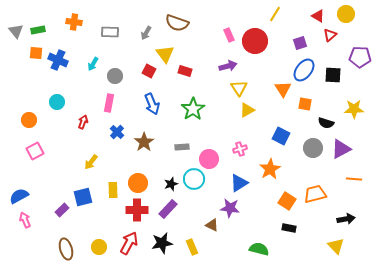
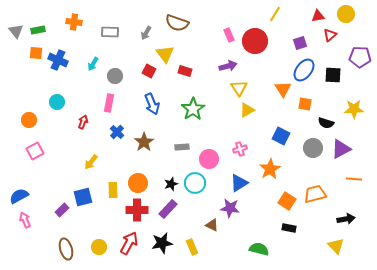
red triangle at (318, 16): rotated 40 degrees counterclockwise
cyan circle at (194, 179): moved 1 px right, 4 px down
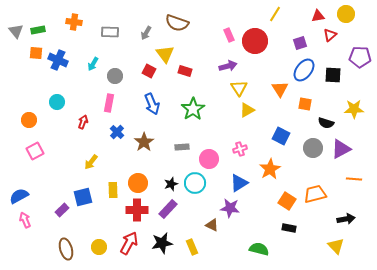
orange triangle at (283, 89): moved 3 px left
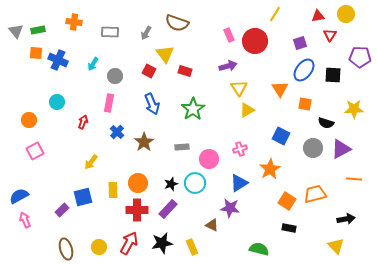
red triangle at (330, 35): rotated 16 degrees counterclockwise
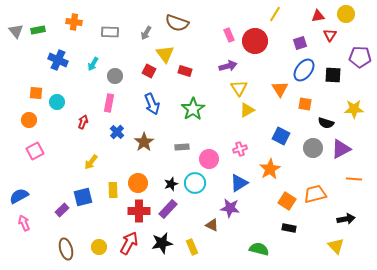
orange square at (36, 53): moved 40 px down
red cross at (137, 210): moved 2 px right, 1 px down
pink arrow at (25, 220): moved 1 px left, 3 px down
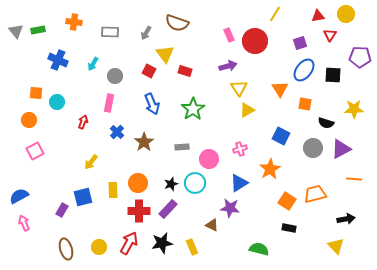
purple rectangle at (62, 210): rotated 16 degrees counterclockwise
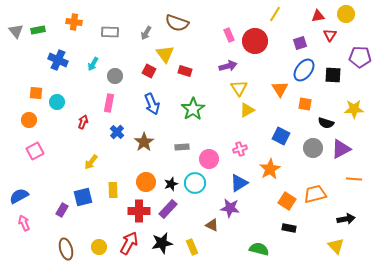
orange circle at (138, 183): moved 8 px right, 1 px up
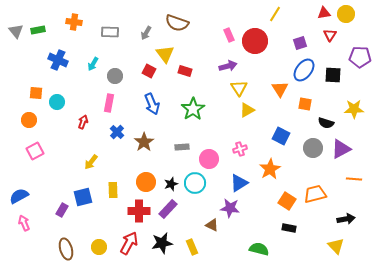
red triangle at (318, 16): moved 6 px right, 3 px up
